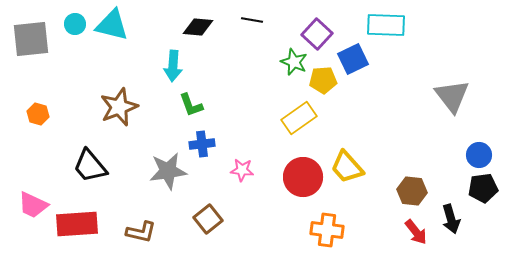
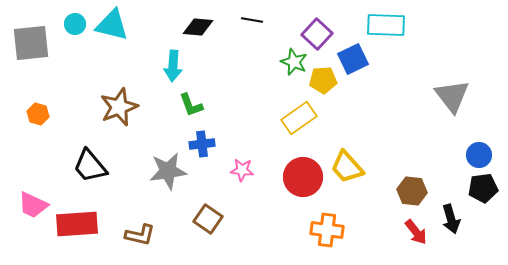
gray square: moved 4 px down
brown square: rotated 16 degrees counterclockwise
brown L-shape: moved 1 px left, 3 px down
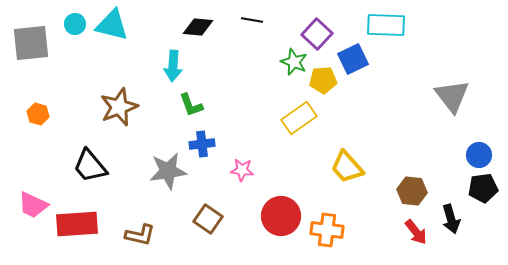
red circle: moved 22 px left, 39 px down
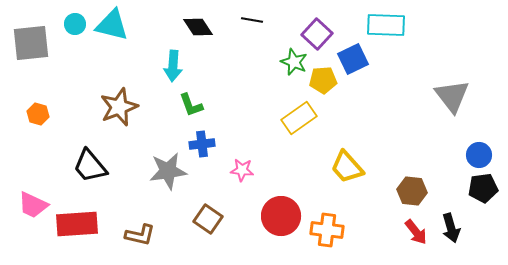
black diamond: rotated 52 degrees clockwise
black arrow: moved 9 px down
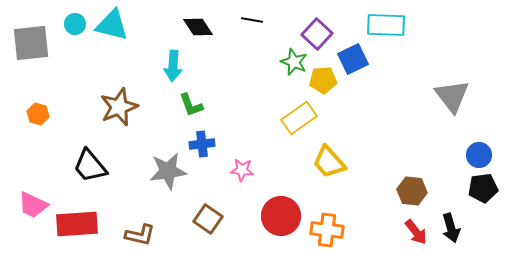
yellow trapezoid: moved 18 px left, 5 px up
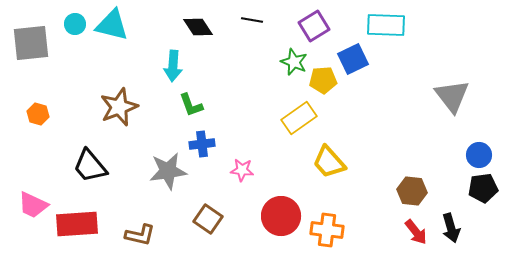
purple square: moved 3 px left, 8 px up; rotated 16 degrees clockwise
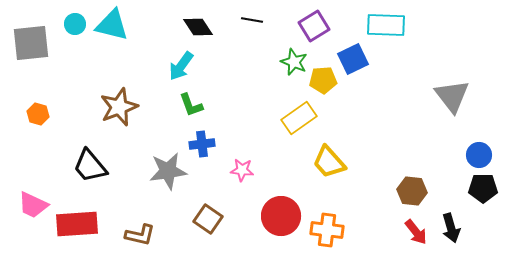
cyan arrow: moved 8 px right; rotated 32 degrees clockwise
black pentagon: rotated 8 degrees clockwise
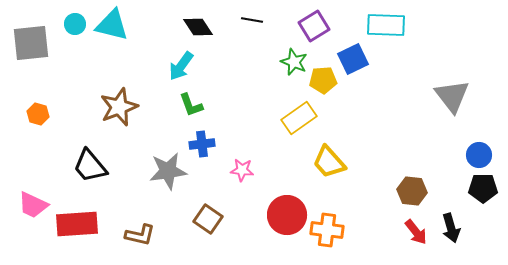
red circle: moved 6 px right, 1 px up
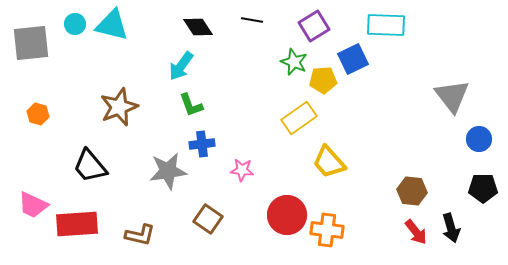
blue circle: moved 16 px up
